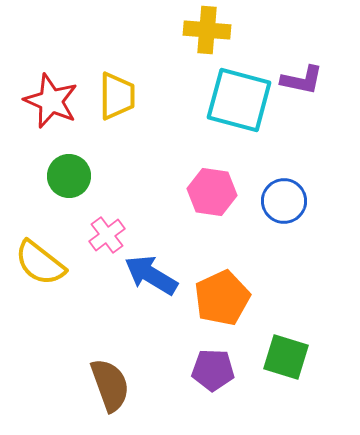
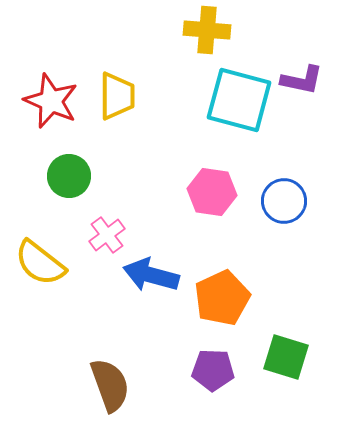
blue arrow: rotated 16 degrees counterclockwise
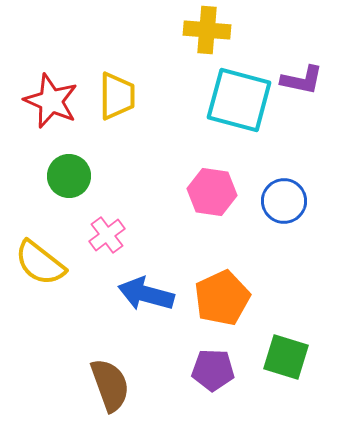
blue arrow: moved 5 px left, 19 px down
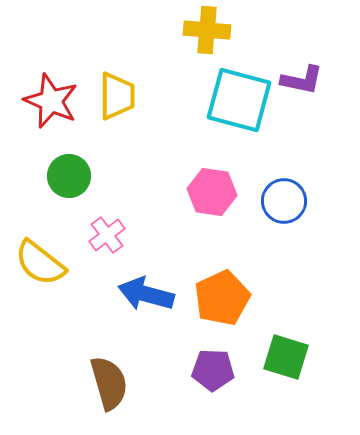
brown semicircle: moved 1 px left, 2 px up; rotated 4 degrees clockwise
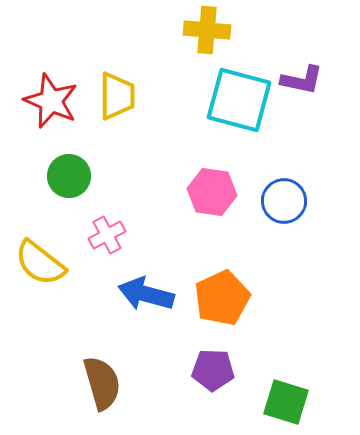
pink cross: rotated 9 degrees clockwise
green square: moved 45 px down
brown semicircle: moved 7 px left
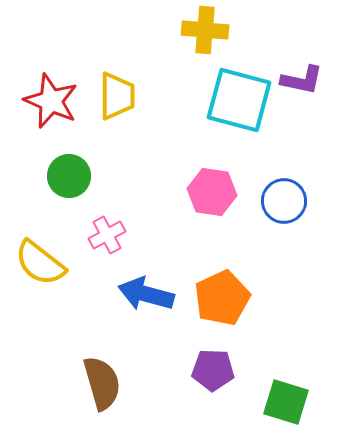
yellow cross: moved 2 px left
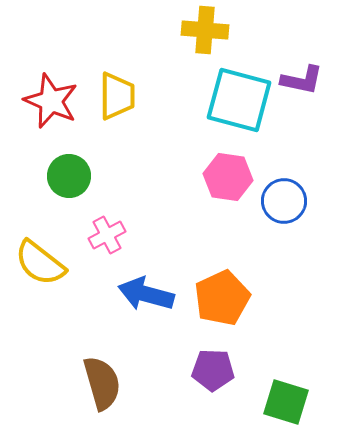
pink hexagon: moved 16 px right, 15 px up
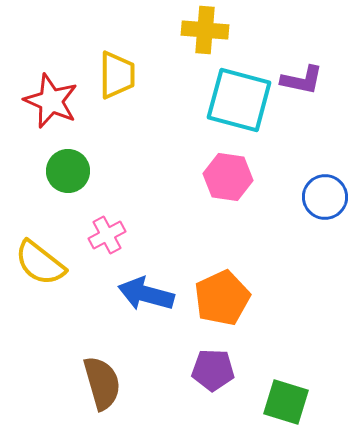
yellow trapezoid: moved 21 px up
green circle: moved 1 px left, 5 px up
blue circle: moved 41 px right, 4 px up
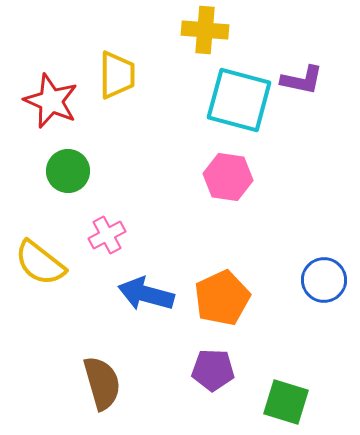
blue circle: moved 1 px left, 83 px down
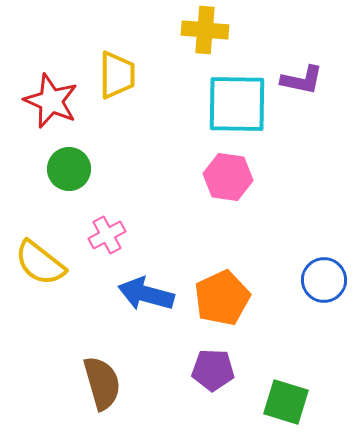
cyan square: moved 2 px left, 4 px down; rotated 14 degrees counterclockwise
green circle: moved 1 px right, 2 px up
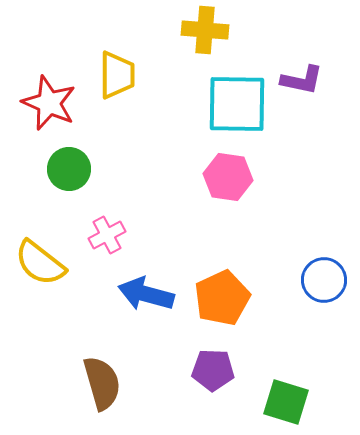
red star: moved 2 px left, 2 px down
